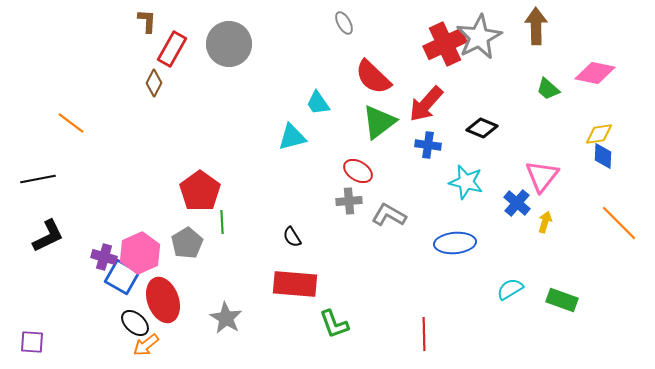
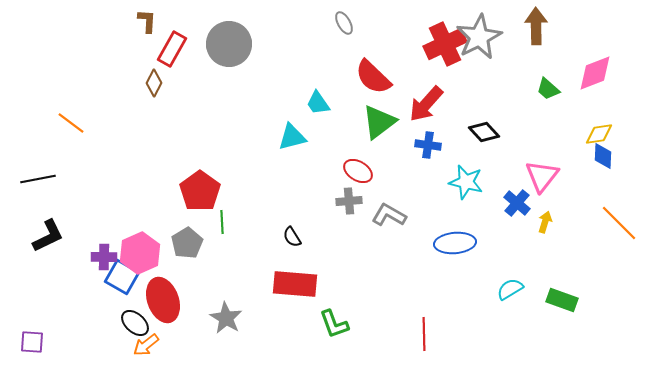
pink diamond at (595, 73): rotated 33 degrees counterclockwise
black diamond at (482, 128): moved 2 px right, 4 px down; rotated 24 degrees clockwise
purple cross at (104, 257): rotated 15 degrees counterclockwise
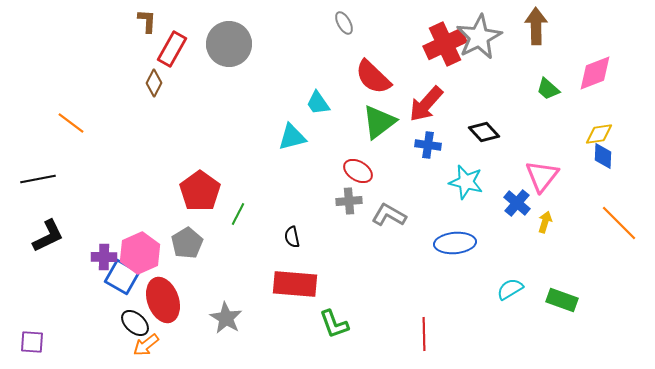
green line at (222, 222): moved 16 px right, 8 px up; rotated 30 degrees clockwise
black semicircle at (292, 237): rotated 20 degrees clockwise
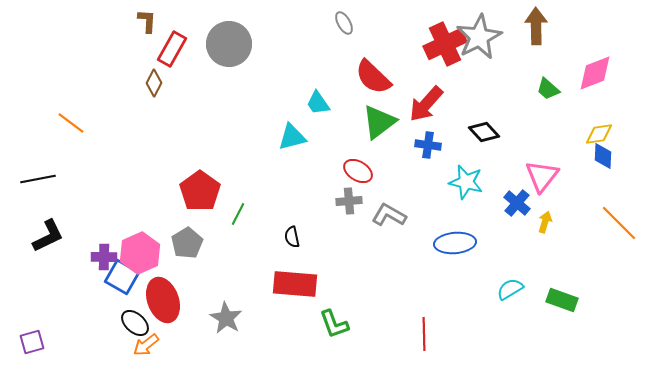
purple square at (32, 342): rotated 20 degrees counterclockwise
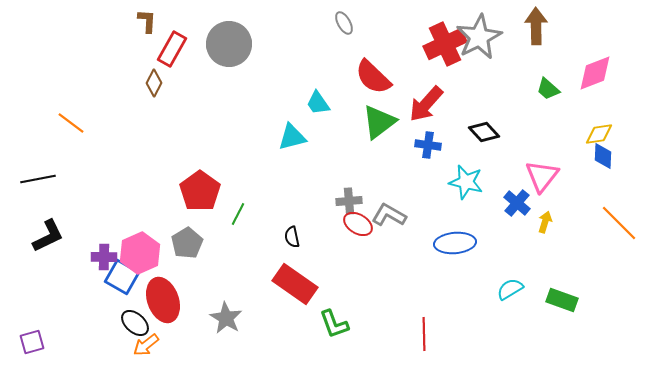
red ellipse at (358, 171): moved 53 px down
red rectangle at (295, 284): rotated 30 degrees clockwise
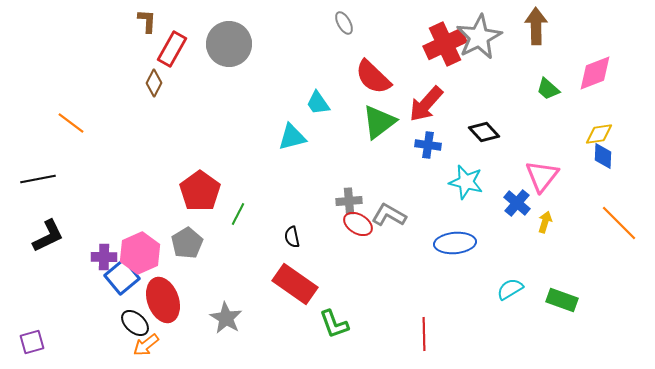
blue square at (122, 277): rotated 20 degrees clockwise
